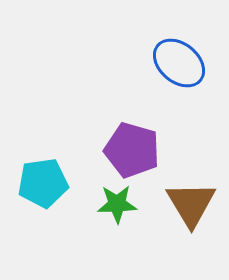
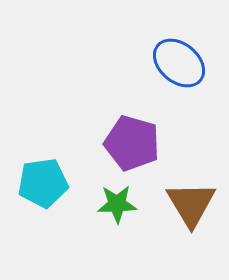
purple pentagon: moved 7 px up
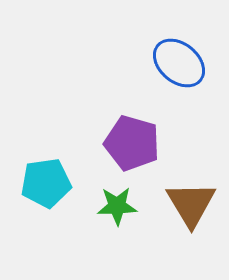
cyan pentagon: moved 3 px right
green star: moved 2 px down
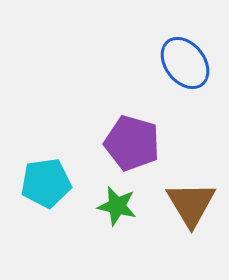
blue ellipse: moved 6 px right; rotated 12 degrees clockwise
green star: rotated 15 degrees clockwise
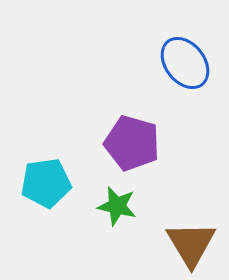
brown triangle: moved 40 px down
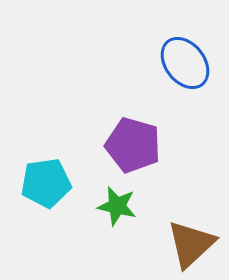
purple pentagon: moved 1 px right, 2 px down
brown triangle: rotated 18 degrees clockwise
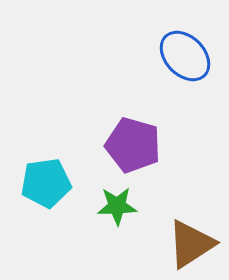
blue ellipse: moved 7 px up; rotated 6 degrees counterclockwise
green star: rotated 15 degrees counterclockwise
brown triangle: rotated 10 degrees clockwise
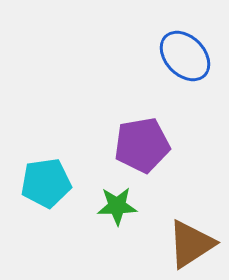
purple pentagon: moved 9 px right; rotated 26 degrees counterclockwise
